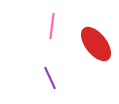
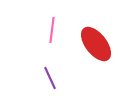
pink line: moved 4 px down
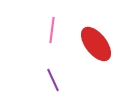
purple line: moved 3 px right, 2 px down
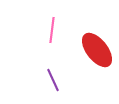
red ellipse: moved 1 px right, 6 px down
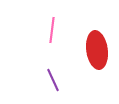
red ellipse: rotated 30 degrees clockwise
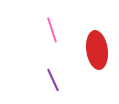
pink line: rotated 25 degrees counterclockwise
